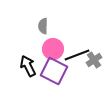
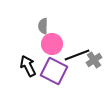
pink circle: moved 1 px left, 5 px up
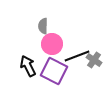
black line: moved 1 px down
gray cross: rotated 21 degrees counterclockwise
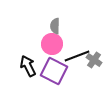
gray semicircle: moved 12 px right
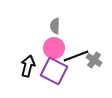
pink circle: moved 2 px right, 4 px down
black line: moved 1 px left
black arrow: rotated 40 degrees clockwise
